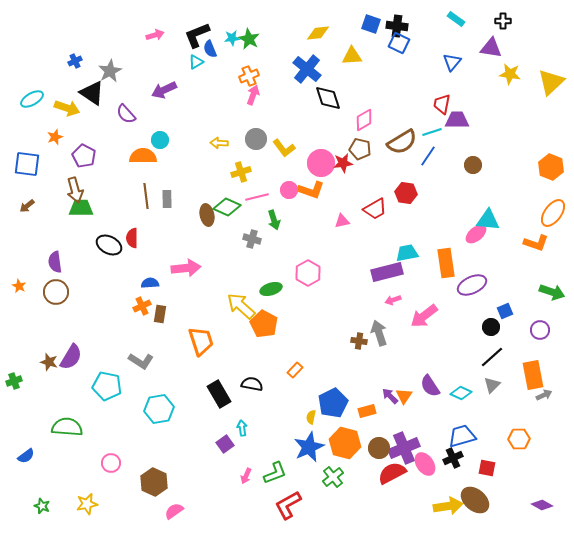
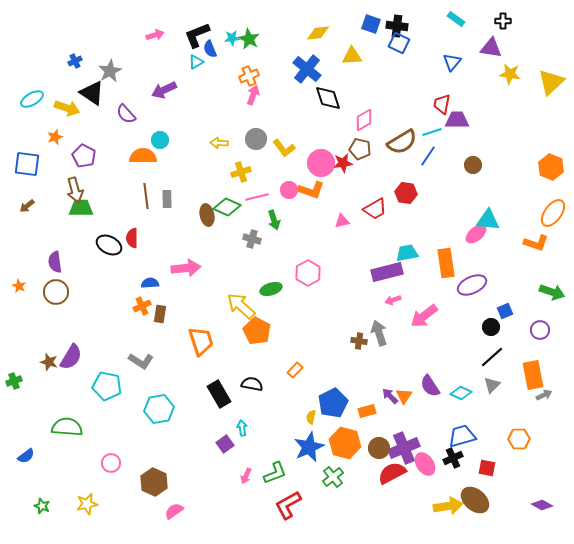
orange pentagon at (264, 324): moved 7 px left, 7 px down
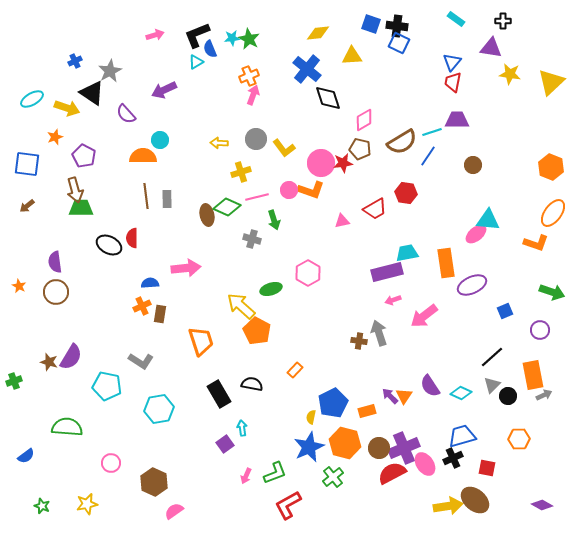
red trapezoid at (442, 104): moved 11 px right, 22 px up
black circle at (491, 327): moved 17 px right, 69 px down
